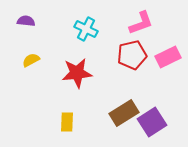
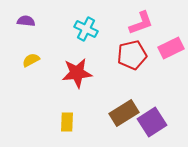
pink rectangle: moved 3 px right, 9 px up
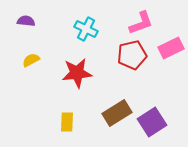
brown rectangle: moved 7 px left
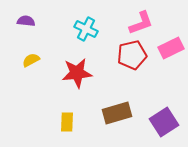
brown rectangle: rotated 16 degrees clockwise
purple square: moved 12 px right
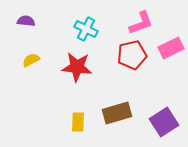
red star: moved 6 px up; rotated 12 degrees clockwise
yellow rectangle: moved 11 px right
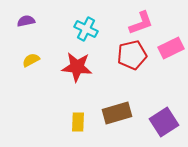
purple semicircle: rotated 18 degrees counterclockwise
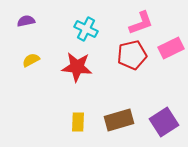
brown rectangle: moved 2 px right, 7 px down
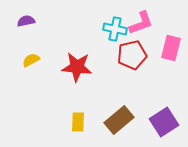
cyan cross: moved 29 px right; rotated 15 degrees counterclockwise
pink rectangle: rotated 50 degrees counterclockwise
brown rectangle: rotated 24 degrees counterclockwise
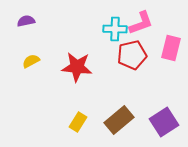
cyan cross: rotated 10 degrees counterclockwise
yellow semicircle: moved 1 px down
yellow rectangle: rotated 30 degrees clockwise
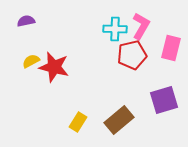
pink L-shape: moved 3 px down; rotated 40 degrees counterclockwise
red star: moved 23 px left; rotated 8 degrees clockwise
purple square: moved 22 px up; rotated 16 degrees clockwise
